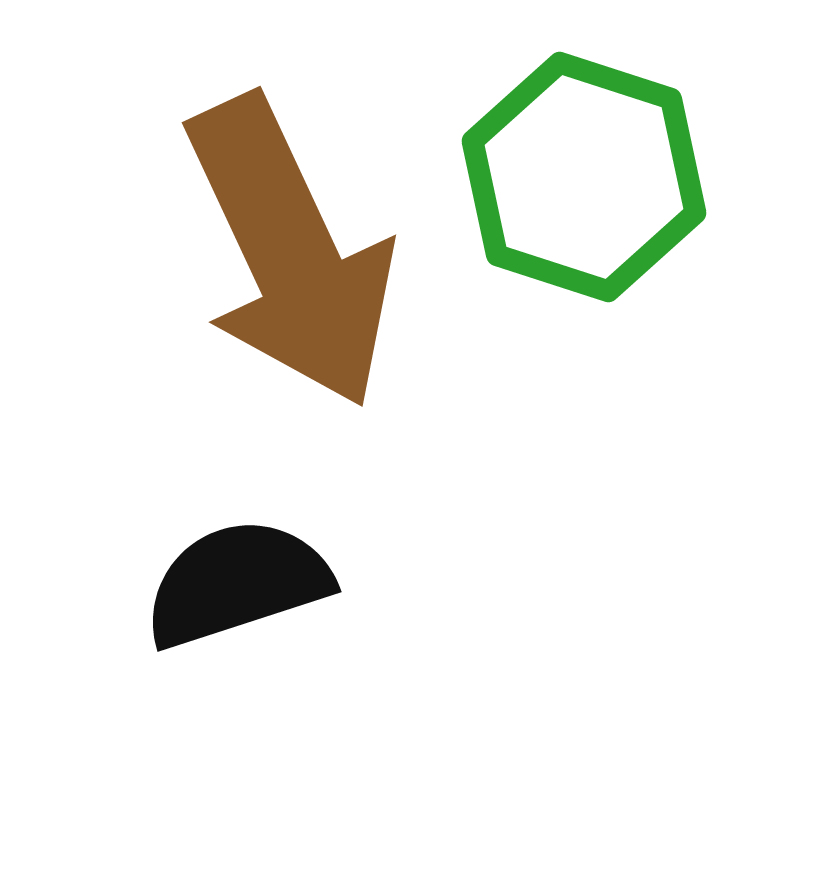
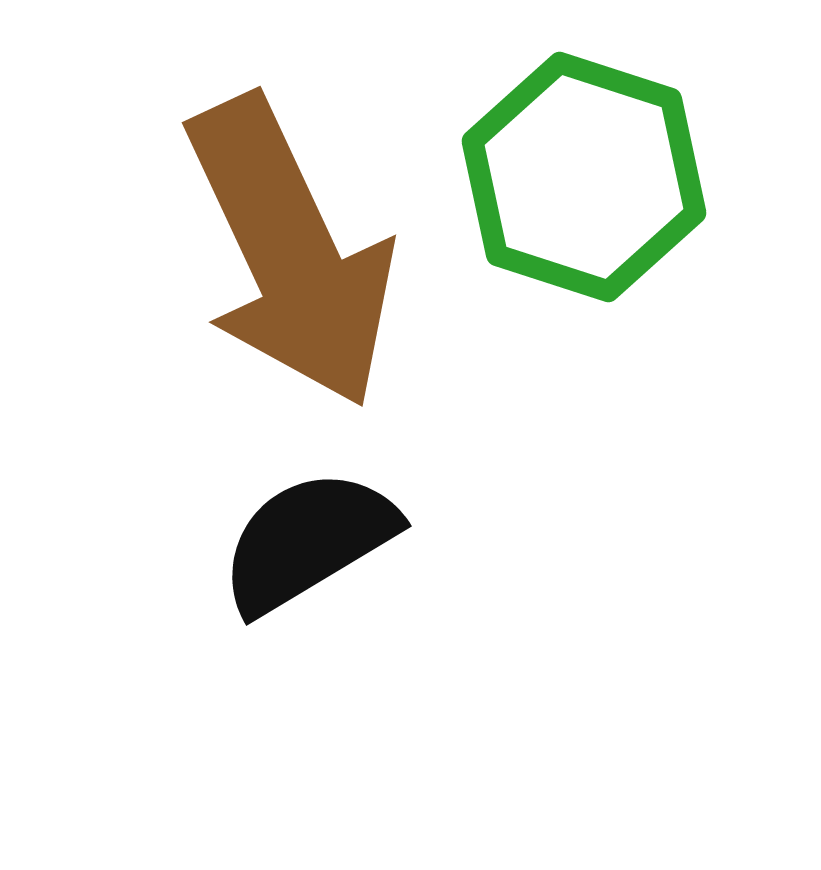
black semicircle: moved 71 px right, 42 px up; rotated 13 degrees counterclockwise
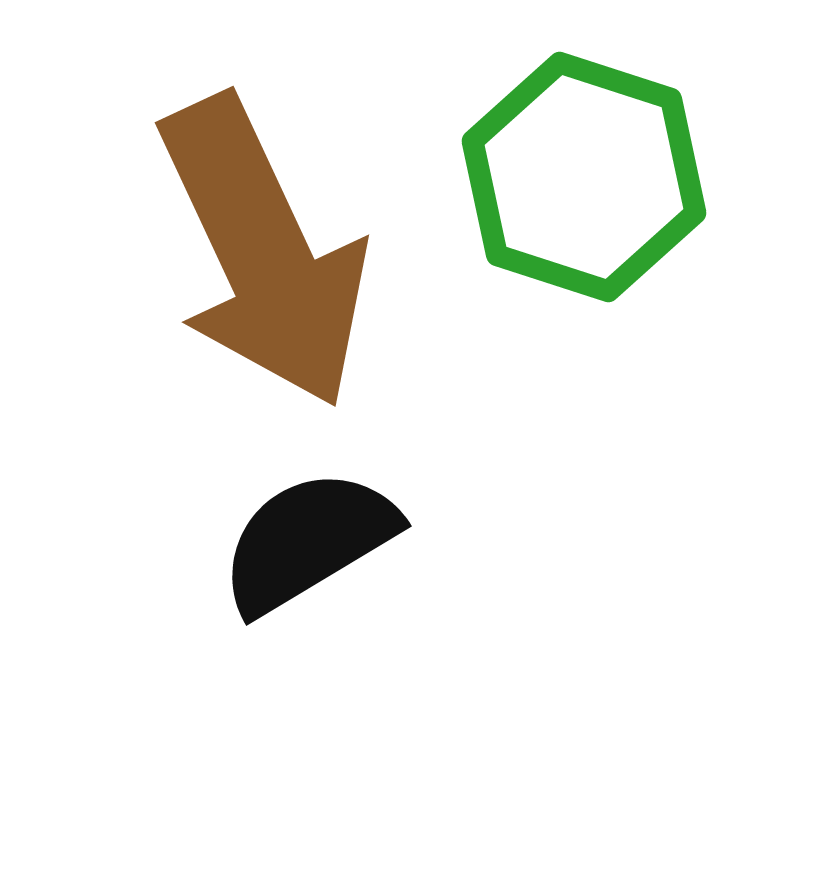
brown arrow: moved 27 px left
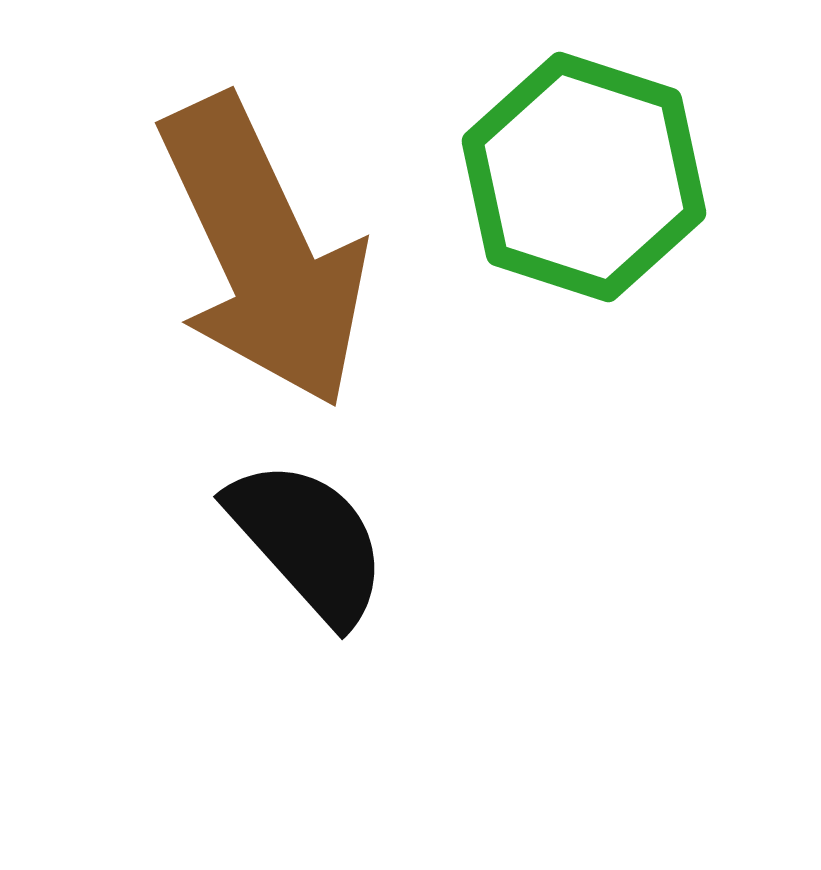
black semicircle: rotated 79 degrees clockwise
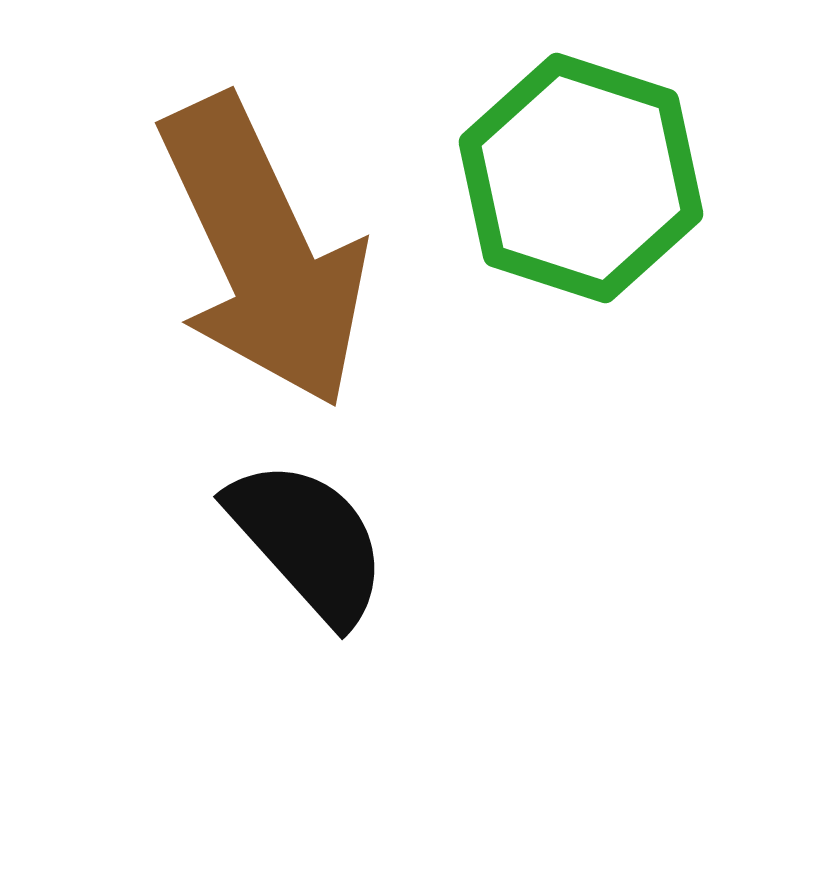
green hexagon: moved 3 px left, 1 px down
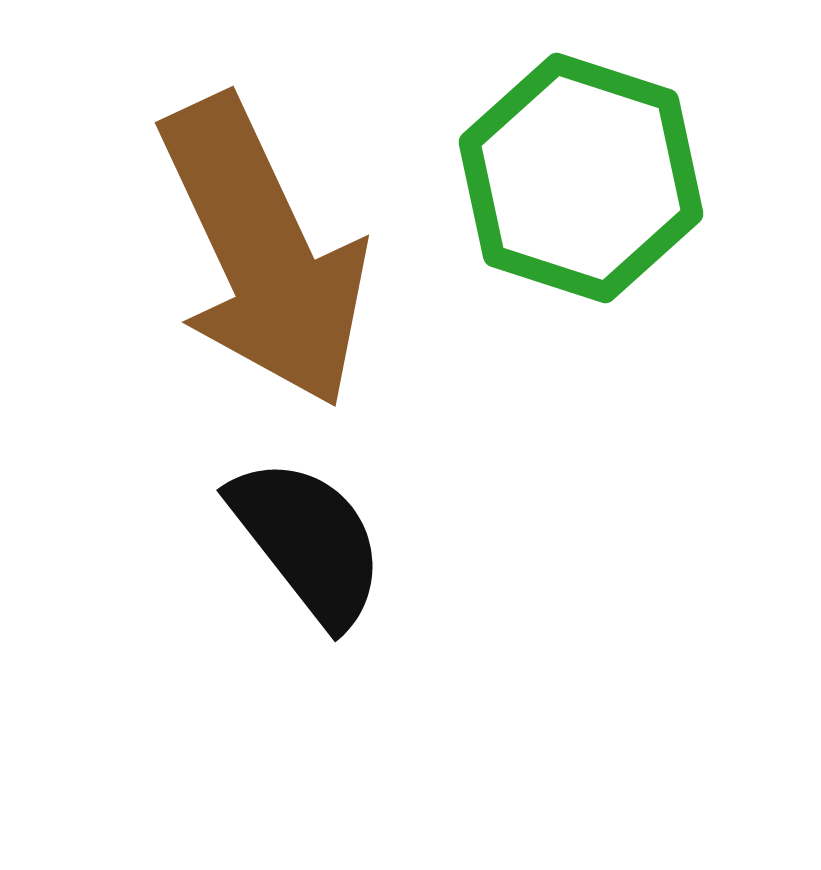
black semicircle: rotated 4 degrees clockwise
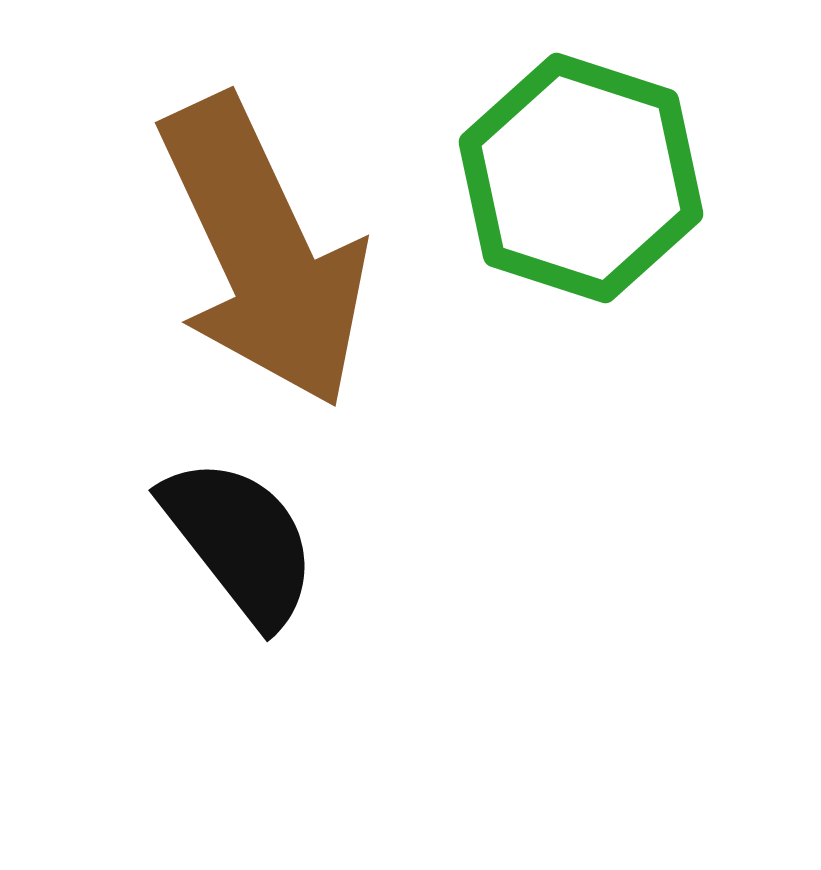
black semicircle: moved 68 px left
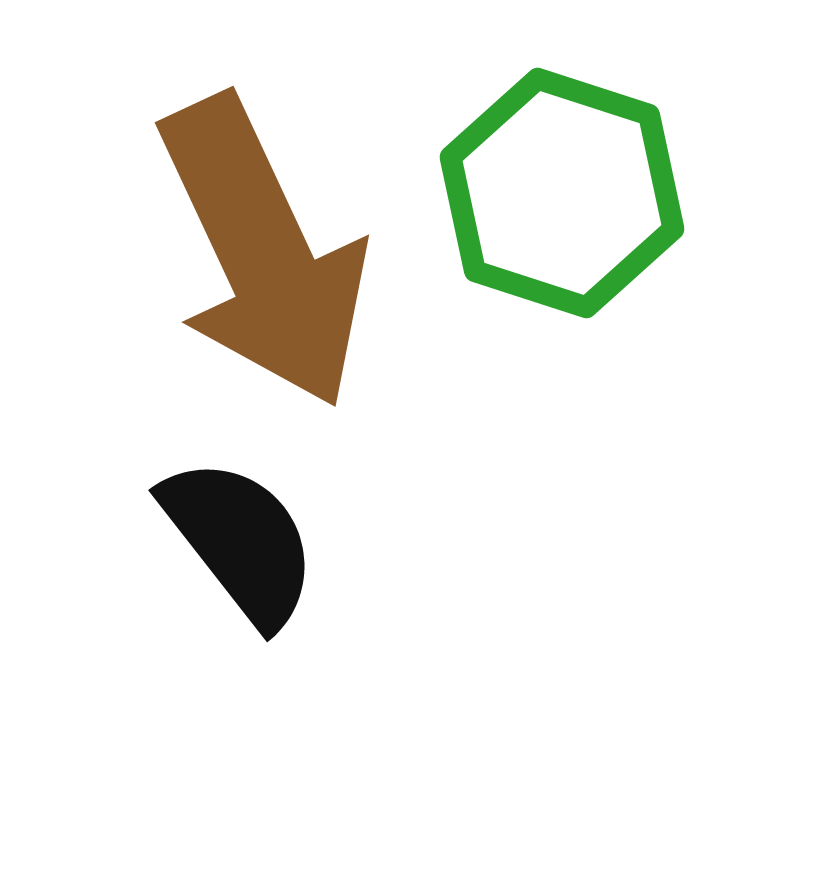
green hexagon: moved 19 px left, 15 px down
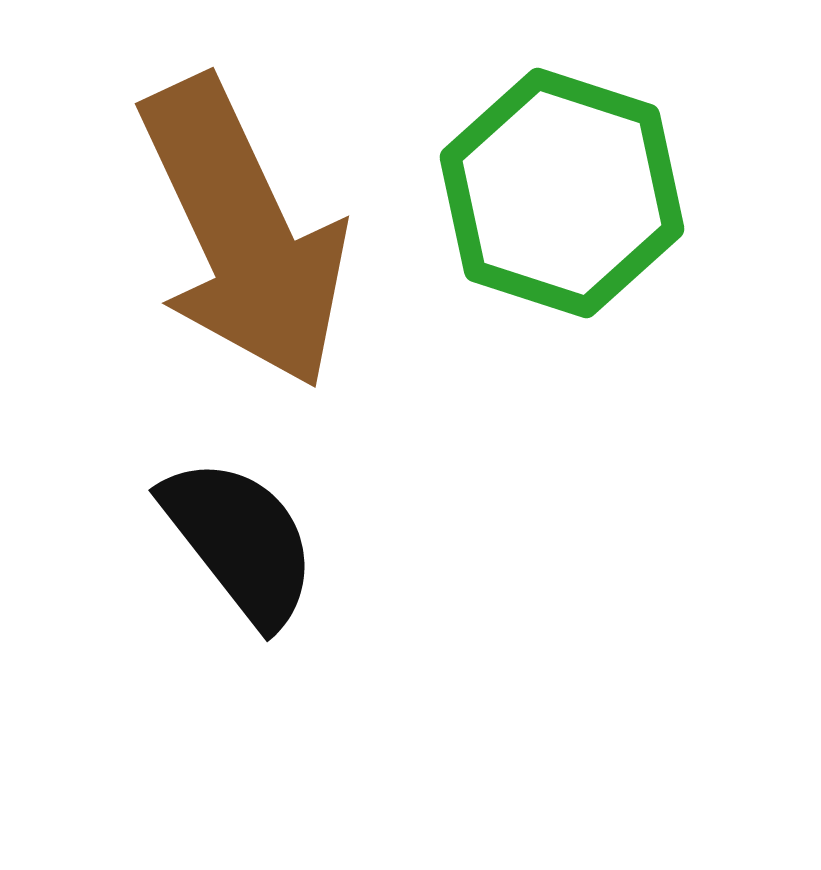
brown arrow: moved 20 px left, 19 px up
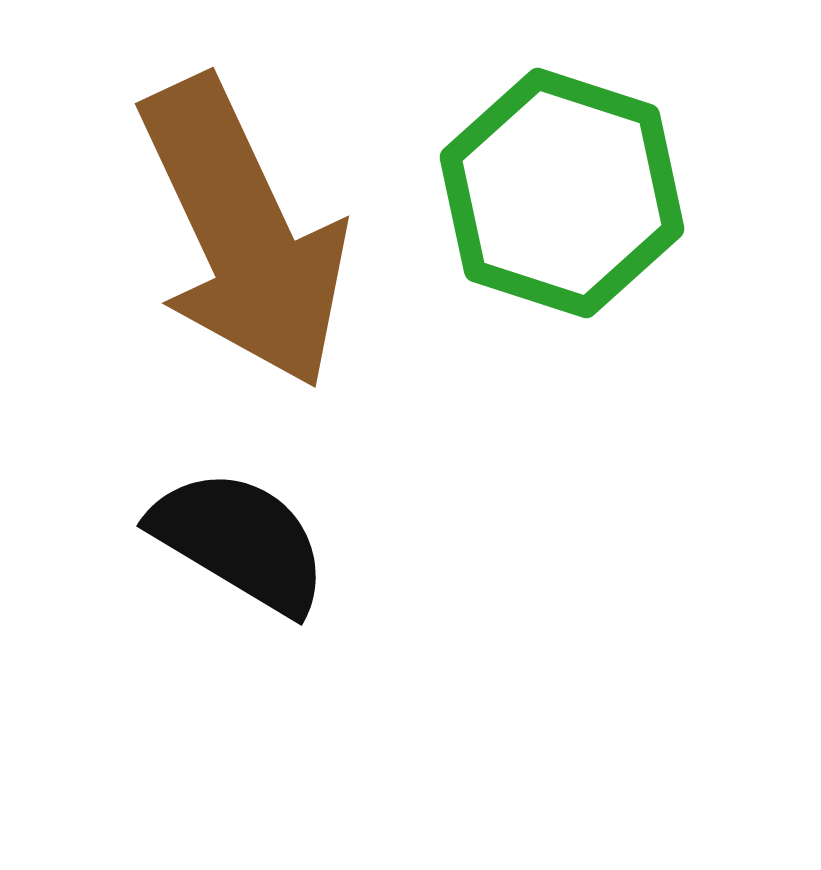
black semicircle: rotated 21 degrees counterclockwise
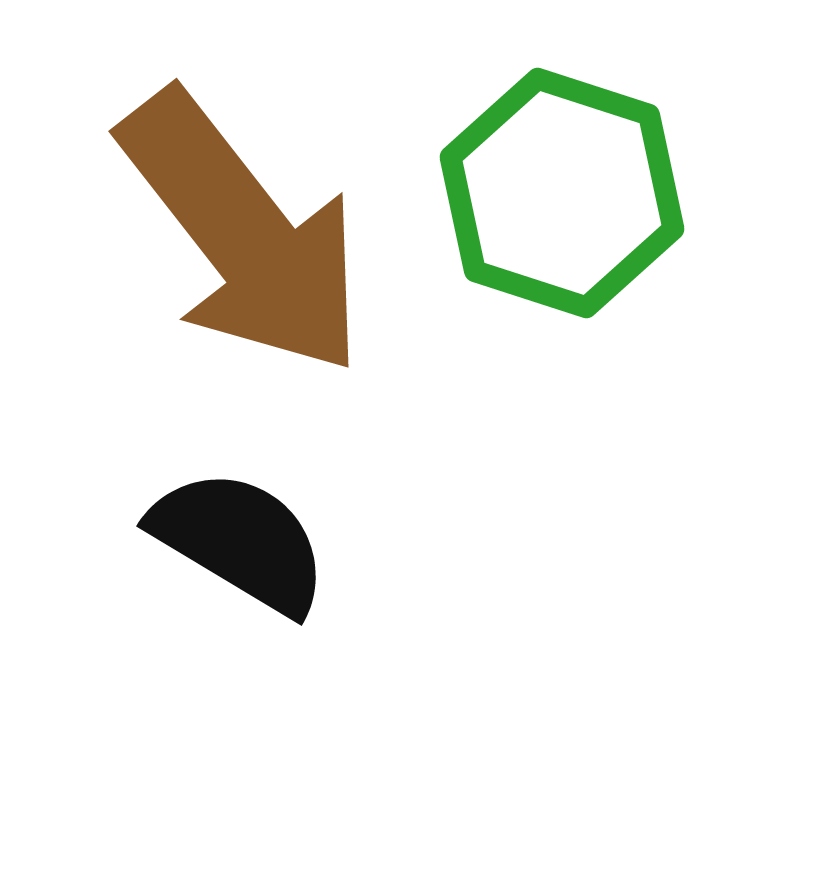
brown arrow: rotated 13 degrees counterclockwise
